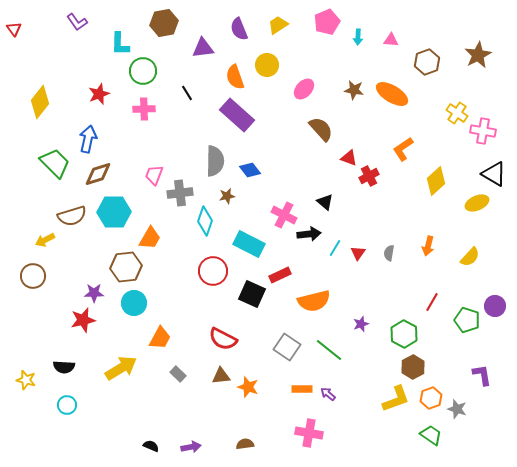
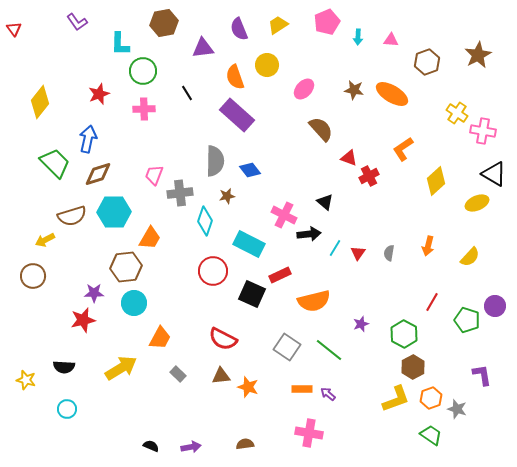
cyan circle at (67, 405): moved 4 px down
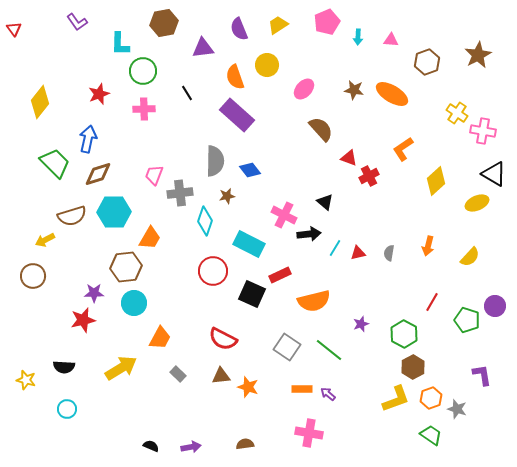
red triangle at (358, 253): rotated 42 degrees clockwise
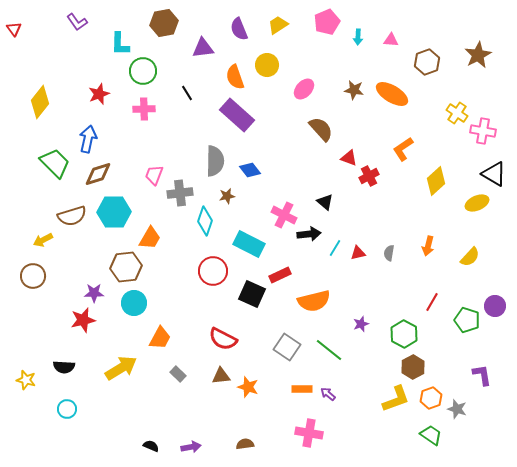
yellow arrow at (45, 240): moved 2 px left
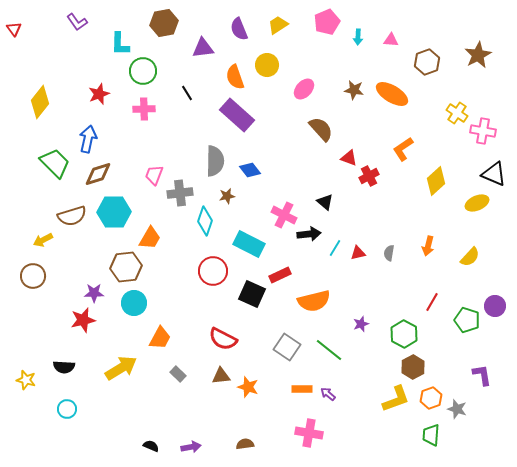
black triangle at (494, 174): rotated 8 degrees counterclockwise
green trapezoid at (431, 435): rotated 120 degrees counterclockwise
